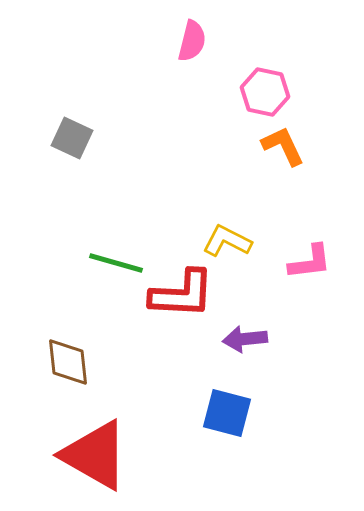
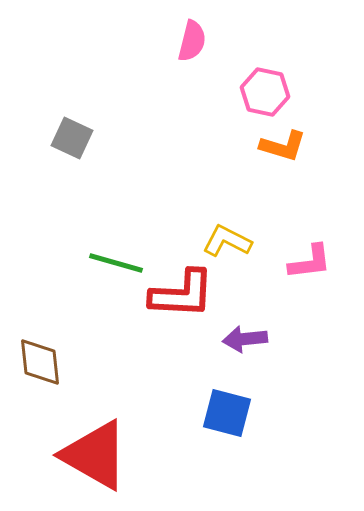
orange L-shape: rotated 132 degrees clockwise
brown diamond: moved 28 px left
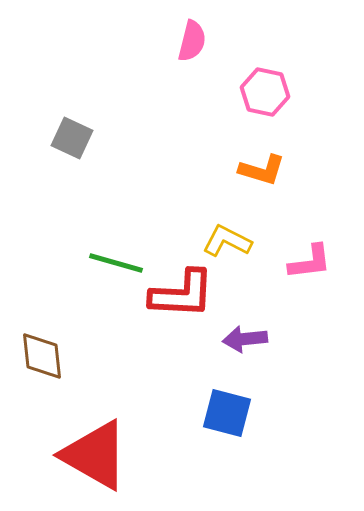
orange L-shape: moved 21 px left, 24 px down
brown diamond: moved 2 px right, 6 px up
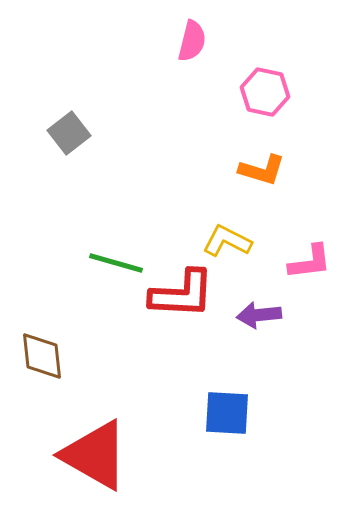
gray square: moved 3 px left, 5 px up; rotated 27 degrees clockwise
purple arrow: moved 14 px right, 24 px up
blue square: rotated 12 degrees counterclockwise
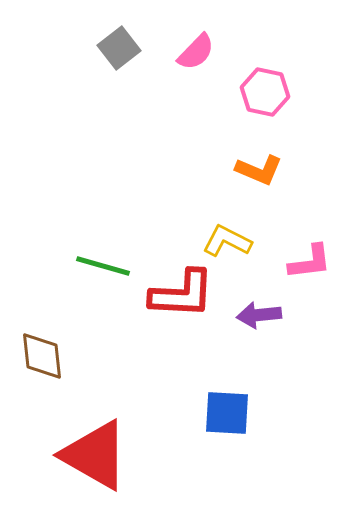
pink semicircle: moved 4 px right, 11 px down; rotated 30 degrees clockwise
gray square: moved 50 px right, 85 px up
orange L-shape: moved 3 px left; rotated 6 degrees clockwise
green line: moved 13 px left, 3 px down
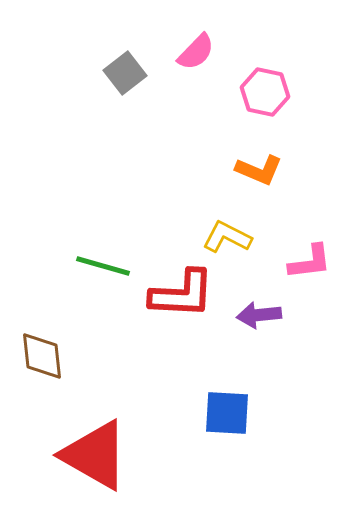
gray square: moved 6 px right, 25 px down
yellow L-shape: moved 4 px up
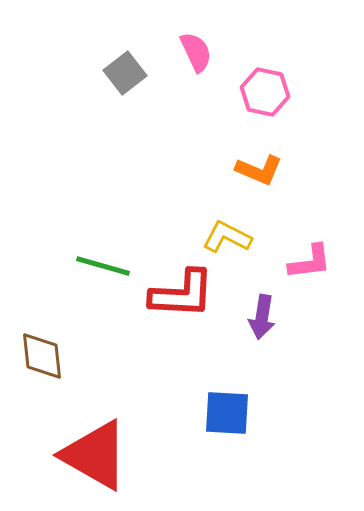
pink semicircle: rotated 69 degrees counterclockwise
purple arrow: moved 3 px right, 2 px down; rotated 75 degrees counterclockwise
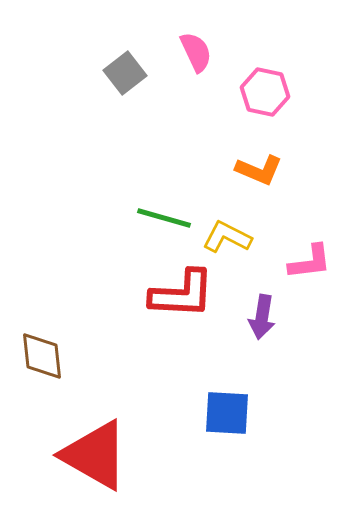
green line: moved 61 px right, 48 px up
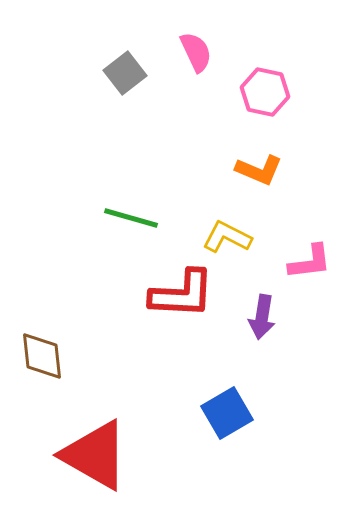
green line: moved 33 px left
blue square: rotated 33 degrees counterclockwise
